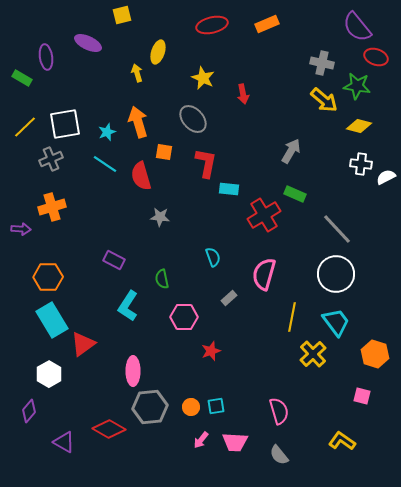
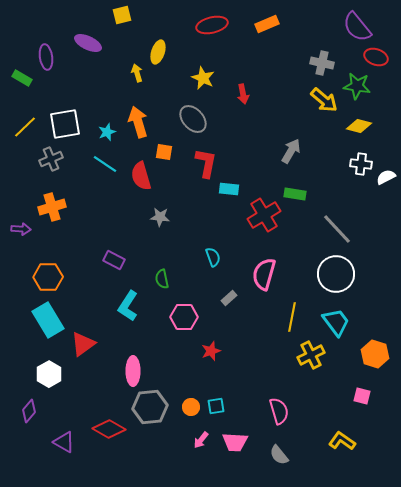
green rectangle at (295, 194): rotated 15 degrees counterclockwise
cyan rectangle at (52, 320): moved 4 px left
yellow cross at (313, 354): moved 2 px left, 1 px down; rotated 16 degrees clockwise
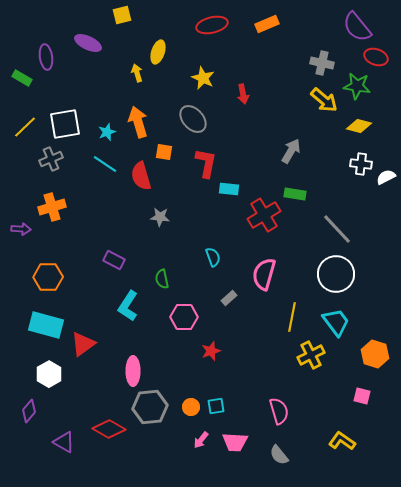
cyan rectangle at (48, 320): moved 2 px left, 5 px down; rotated 44 degrees counterclockwise
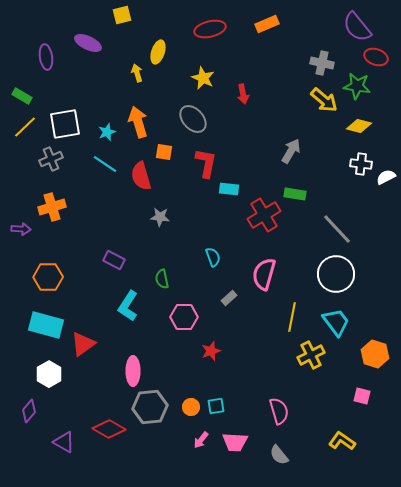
red ellipse at (212, 25): moved 2 px left, 4 px down
green rectangle at (22, 78): moved 18 px down
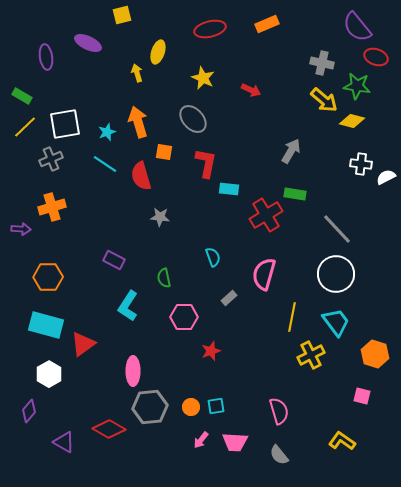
red arrow at (243, 94): moved 8 px right, 4 px up; rotated 54 degrees counterclockwise
yellow diamond at (359, 126): moved 7 px left, 5 px up
red cross at (264, 215): moved 2 px right
green semicircle at (162, 279): moved 2 px right, 1 px up
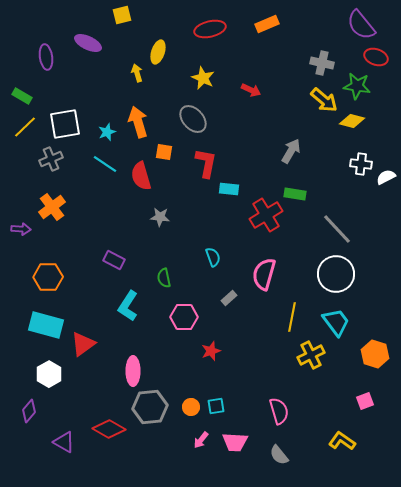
purple semicircle at (357, 27): moved 4 px right, 2 px up
orange cross at (52, 207): rotated 20 degrees counterclockwise
pink square at (362, 396): moved 3 px right, 5 px down; rotated 36 degrees counterclockwise
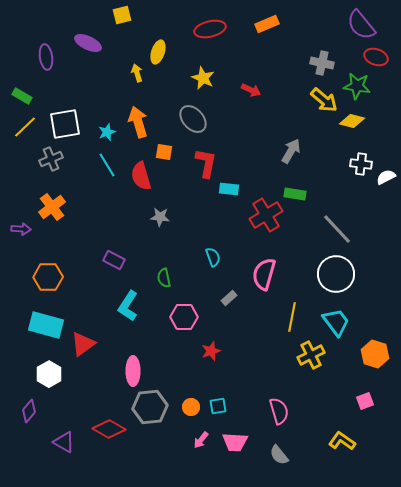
cyan line at (105, 164): moved 2 px right, 1 px down; rotated 25 degrees clockwise
cyan square at (216, 406): moved 2 px right
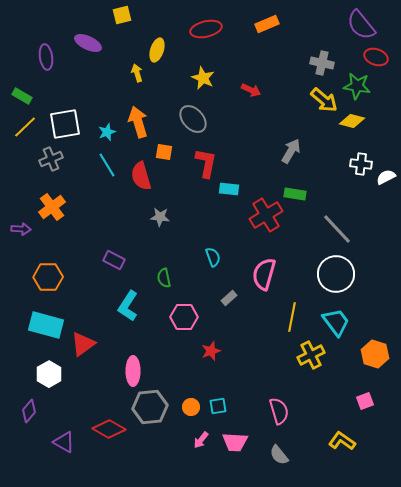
red ellipse at (210, 29): moved 4 px left
yellow ellipse at (158, 52): moved 1 px left, 2 px up
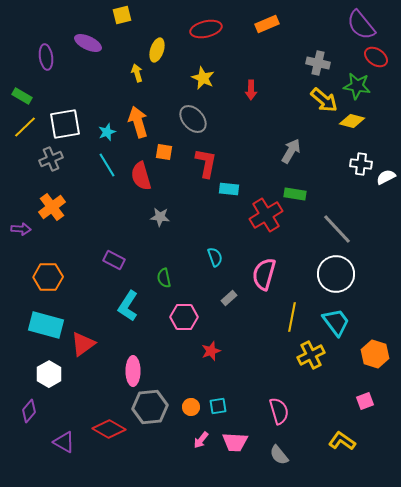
red ellipse at (376, 57): rotated 15 degrees clockwise
gray cross at (322, 63): moved 4 px left
red arrow at (251, 90): rotated 66 degrees clockwise
cyan semicircle at (213, 257): moved 2 px right
